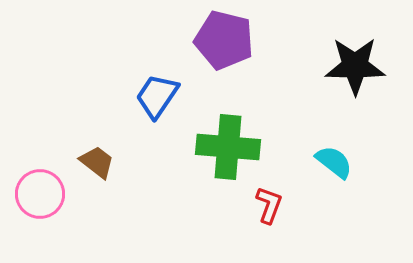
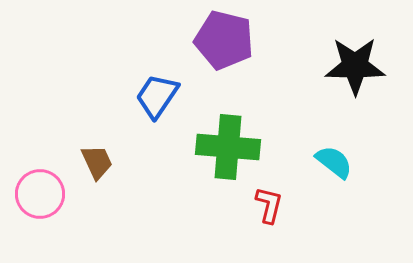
brown trapezoid: rotated 27 degrees clockwise
red L-shape: rotated 6 degrees counterclockwise
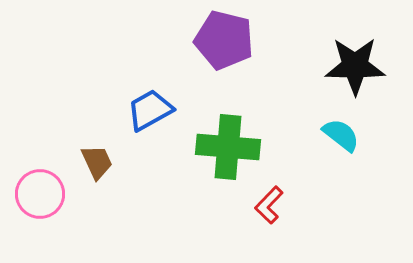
blue trapezoid: moved 7 px left, 14 px down; rotated 27 degrees clockwise
cyan semicircle: moved 7 px right, 27 px up
red L-shape: rotated 150 degrees counterclockwise
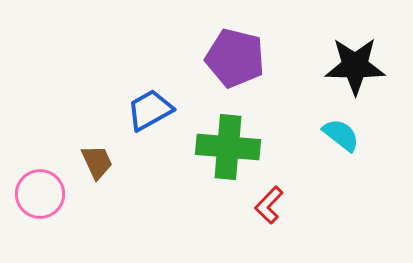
purple pentagon: moved 11 px right, 18 px down
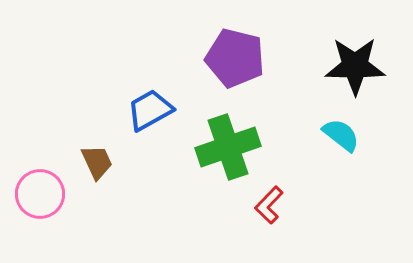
green cross: rotated 24 degrees counterclockwise
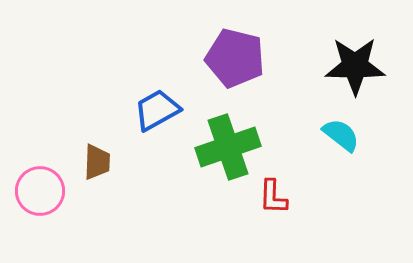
blue trapezoid: moved 7 px right
brown trapezoid: rotated 27 degrees clockwise
pink circle: moved 3 px up
red L-shape: moved 4 px right, 8 px up; rotated 42 degrees counterclockwise
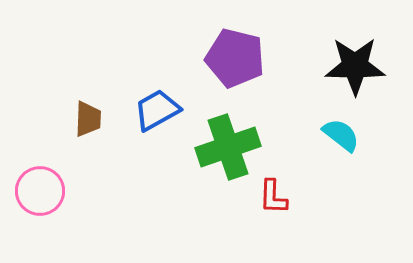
brown trapezoid: moved 9 px left, 43 px up
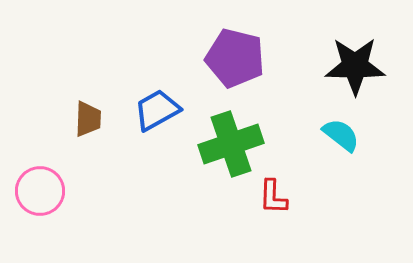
green cross: moved 3 px right, 3 px up
